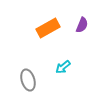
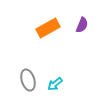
cyan arrow: moved 8 px left, 17 px down
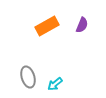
orange rectangle: moved 1 px left, 2 px up
gray ellipse: moved 3 px up
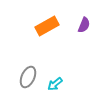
purple semicircle: moved 2 px right
gray ellipse: rotated 40 degrees clockwise
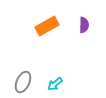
purple semicircle: rotated 21 degrees counterclockwise
gray ellipse: moved 5 px left, 5 px down
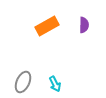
cyan arrow: rotated 77 degrees counterclockwise
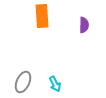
orange rectangle: moved 5 px left, 10 px up; rotated 65 degrees counterclockwise
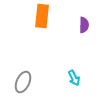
orange rectangle: rotated 10 degrees clockwise
cyan arrow: moved 19 px right, 6 px up
